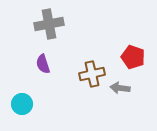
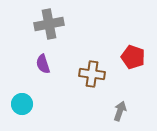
brown cross: rotated 20 degrees clockwise
gray arrow: moved 23 px down; rotated 102 degrees clockwise
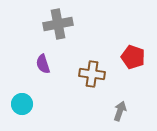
gray cross: moved 9 px right
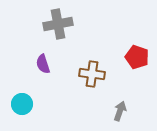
red pentagon: moved 4 px right
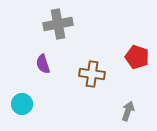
gray arrow: moved 8 px right
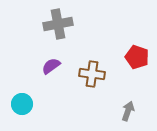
purple semicircle: moved 8 px right, 2 px down; rotated 72 degrees clockwise
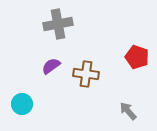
brown cross: moved 6 px left
gray arrow: rotated 60 degrees counterclockwise
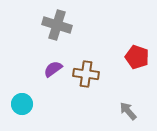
gray cross: moved 1 px left, 1 px down; rotated 28 degrees clockwise
purple semicircle: moved 2 px right, 3 px down
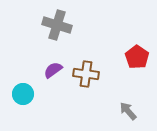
red pentagon: rotated 15 degrees clockwise
purple semicircle: moved 1 px down
cyan circle: moved 1 px right, 10 px up
